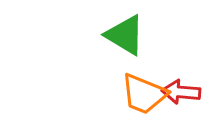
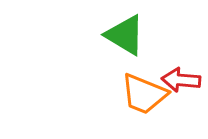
red arrow: moved 12 px up
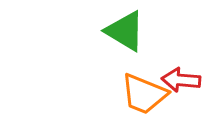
green triangle: moved 4 px up
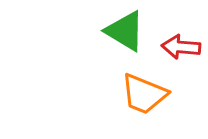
red arrow: moved 33 px up
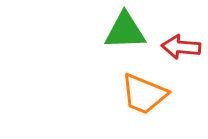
green triangle: rotated 33 degrees counterclockwise
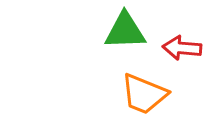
red arrow: moved 1 px right, 1 px down
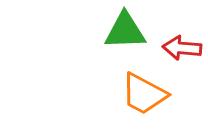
orange trapezoid: rotated 6 degrees clockwise
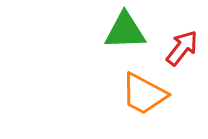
red arrow: rotated 123 degrees clockwise
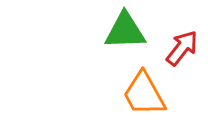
orange trapezoid: rotated 33 degrees clockwise
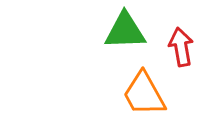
red arrow: moved 1 px left, 1 px up; rotated 48 degrees counterclockwise
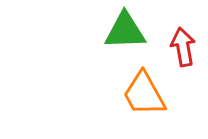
red arrow: moved 2 px right
